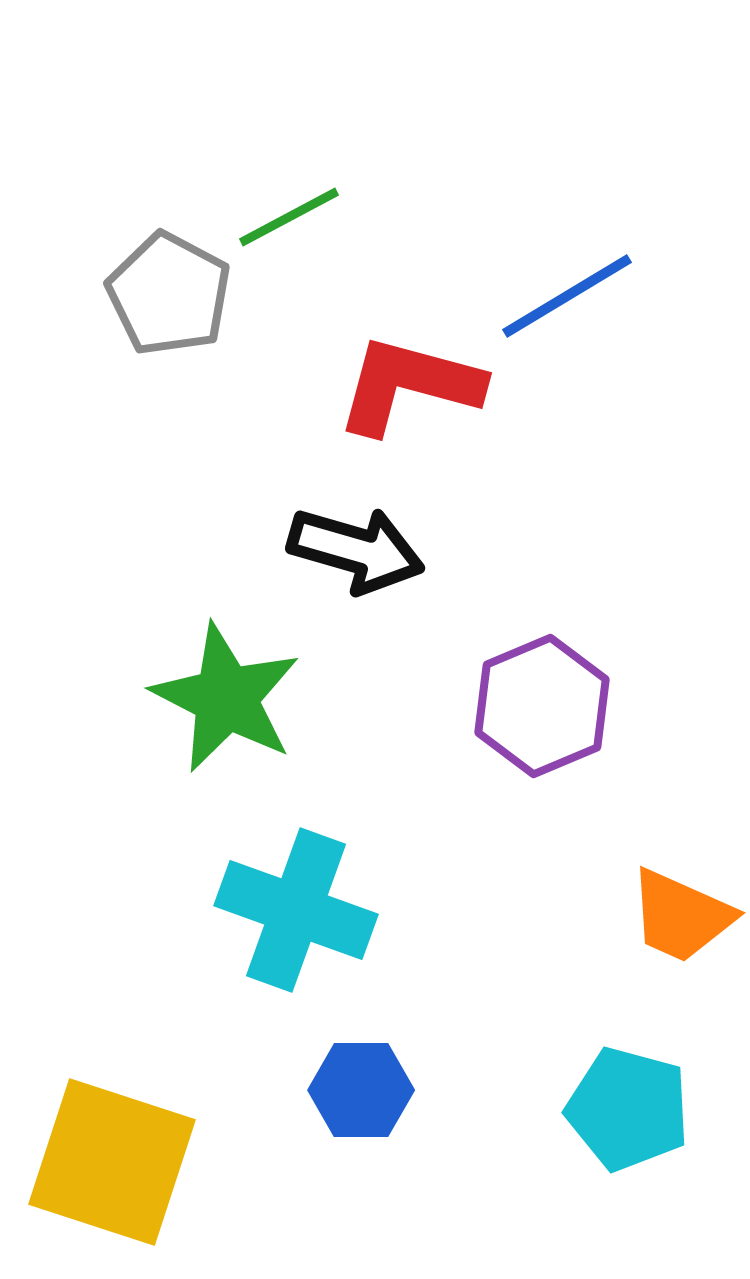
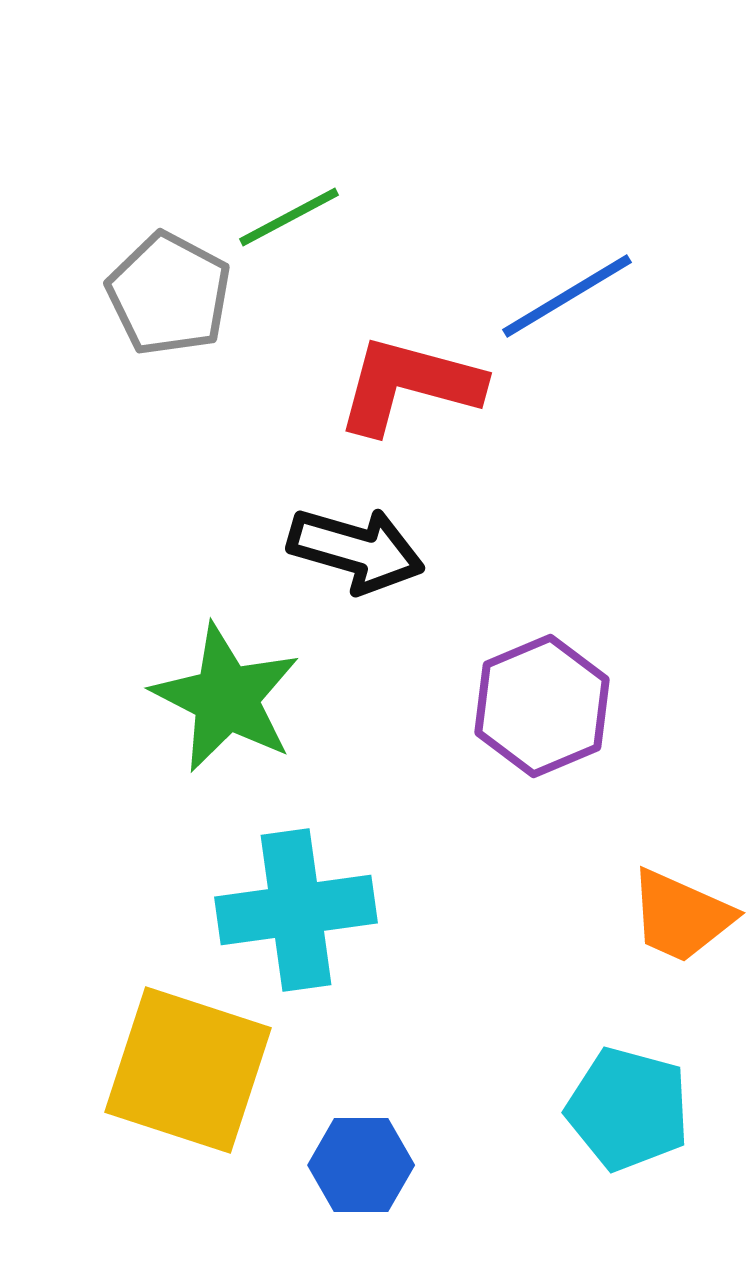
cyan cross: rotated 28 degrees counterclockwise
blue hexagon: moved 75 px down
yellow square: moved 76 px right, 92 px up
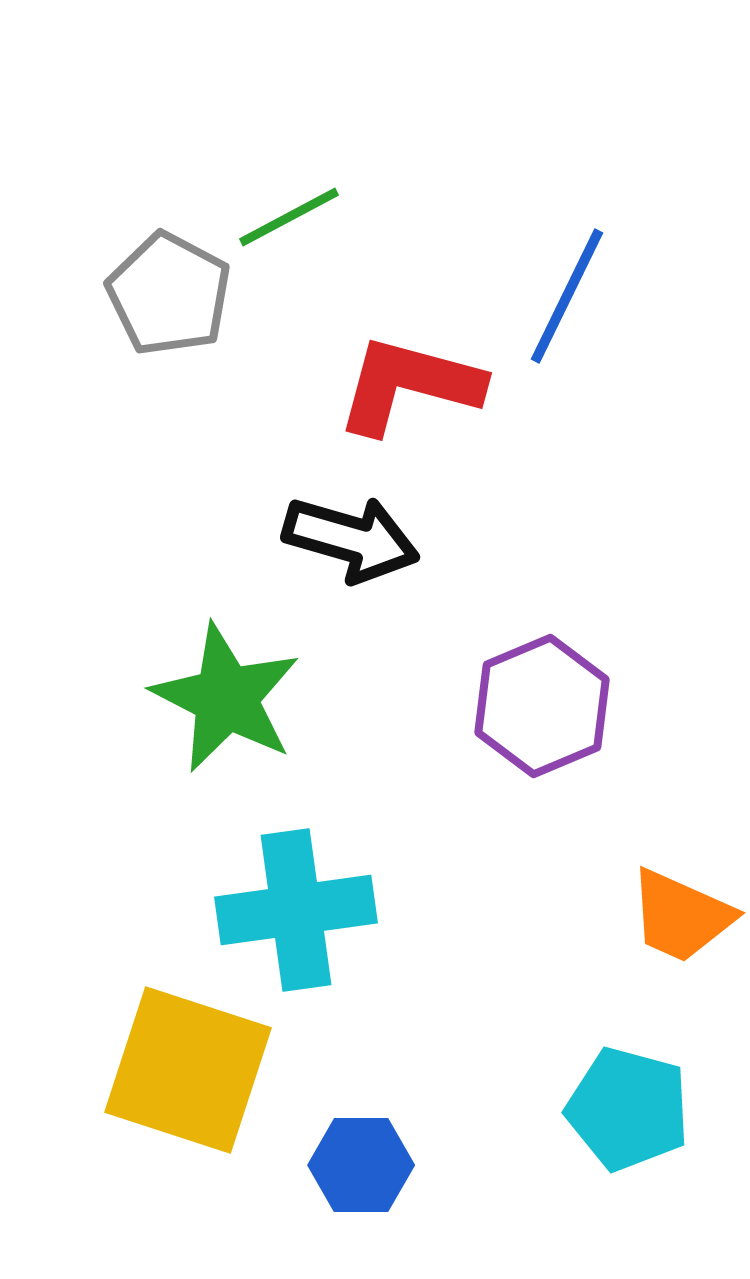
blue line: rotated 33 degrees counterclockwise
black arrow: moved 5 px left, 11 px up
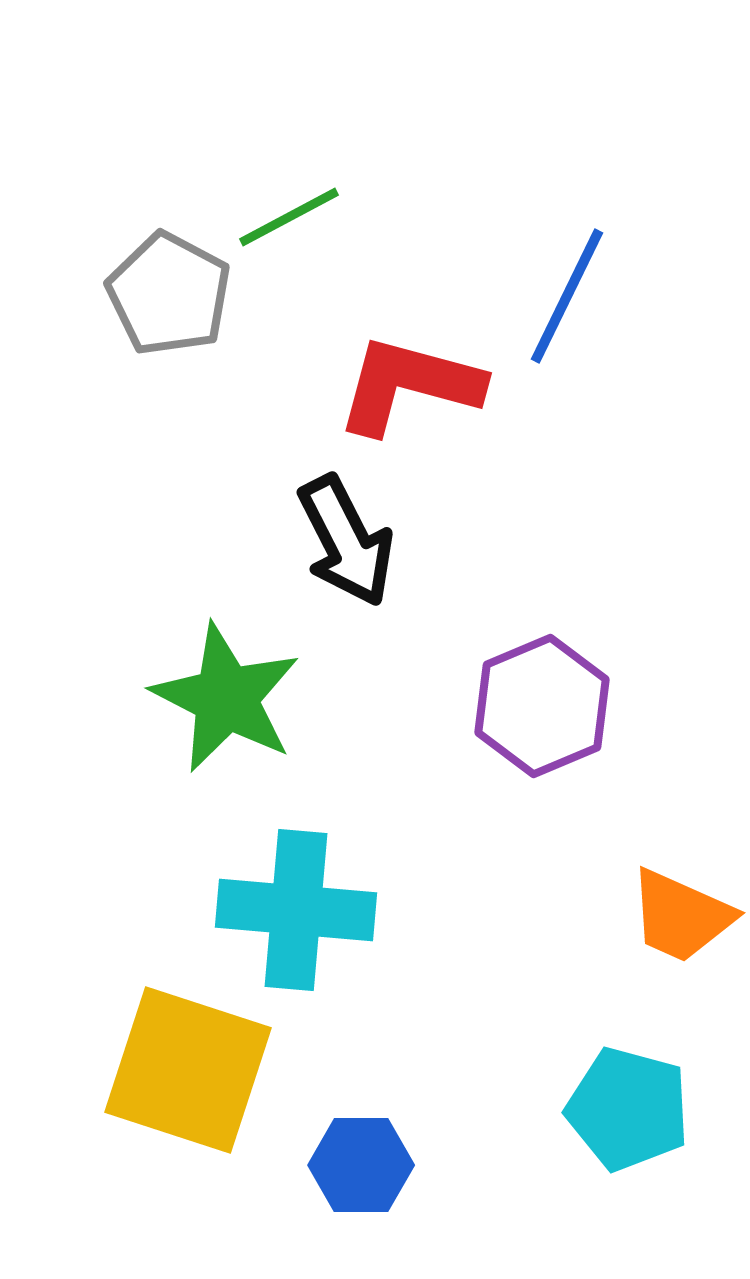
black arrow: moved 5 px left, 2 px down; rotated 47 degrees clockwise
cyan cross: rotated 13 degrees clockwise
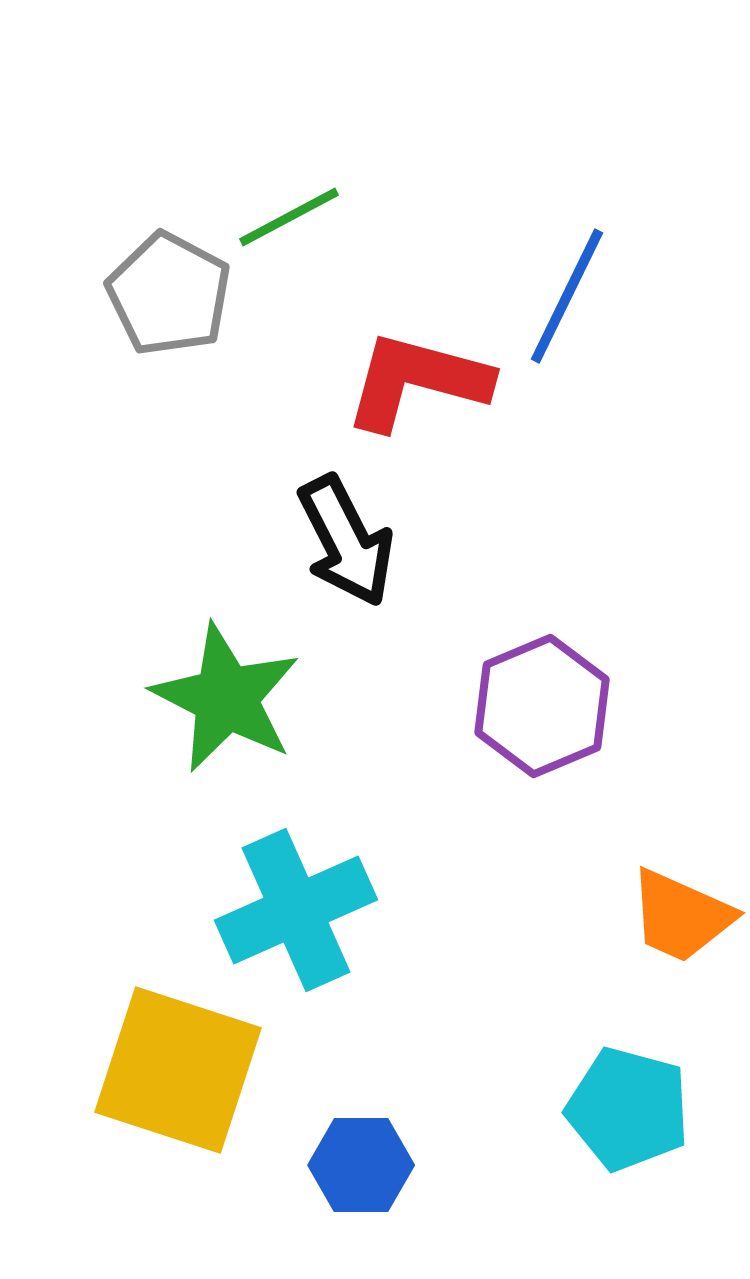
red L-shape: moved 8 px right, 4 px up
cyan cross: rotated 29 degrees counterclockwise
yellow square: moved 10 px left
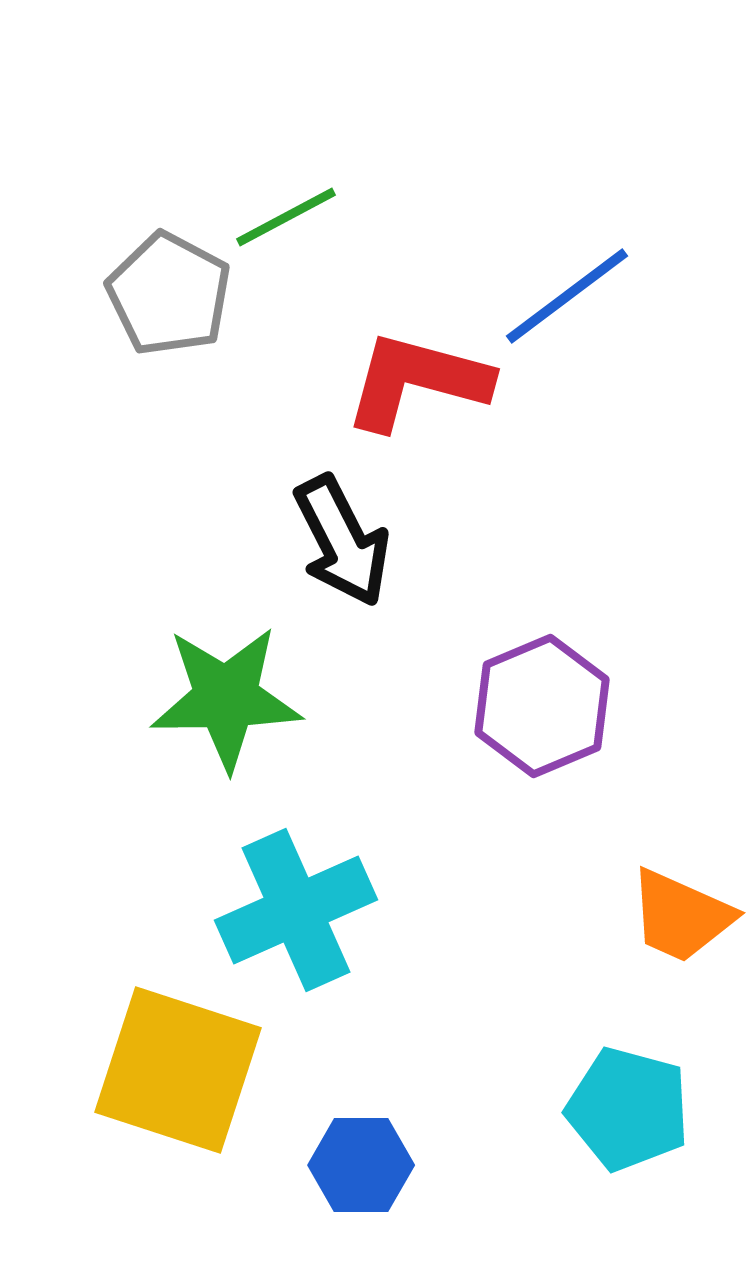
green line: moved 3 px left
blue line: rotated 27 degrees clockwise
black arrow: moved 4 px left
green star: rotated 28 degrees counterclockwise
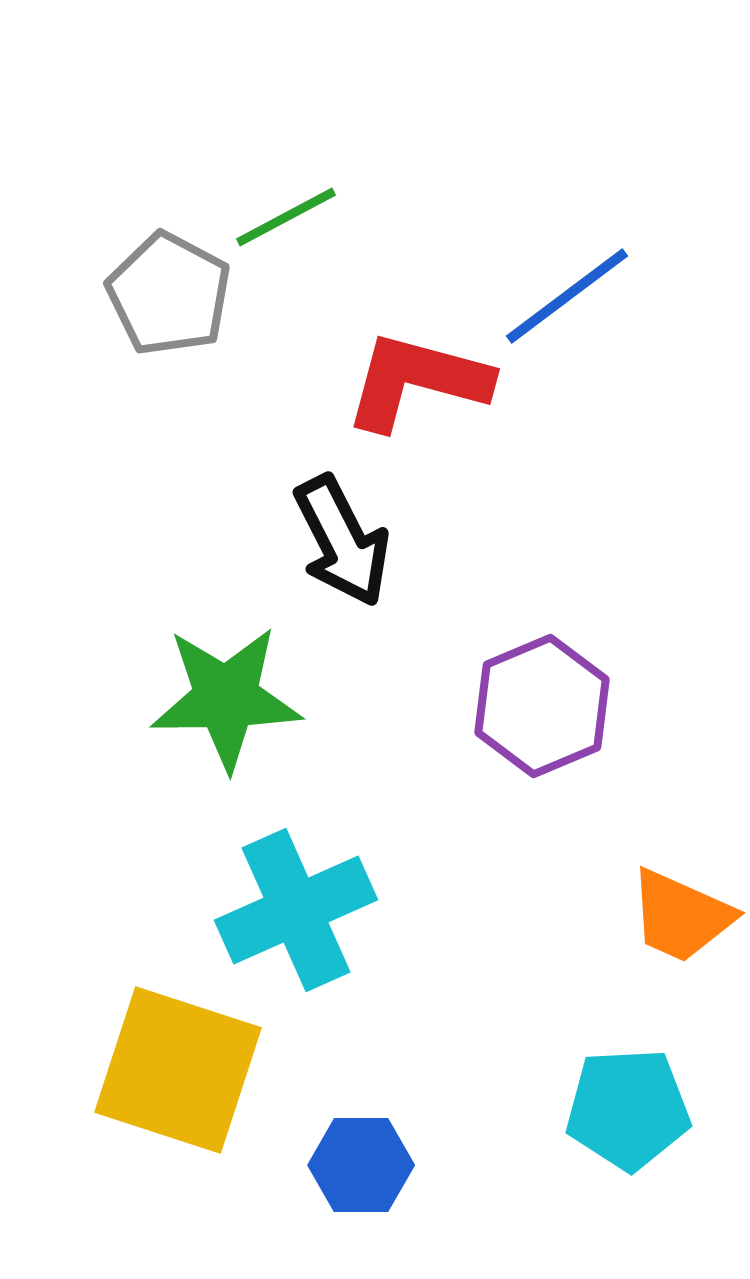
cyan pentagon: rotated 18 degrees counterclockwise
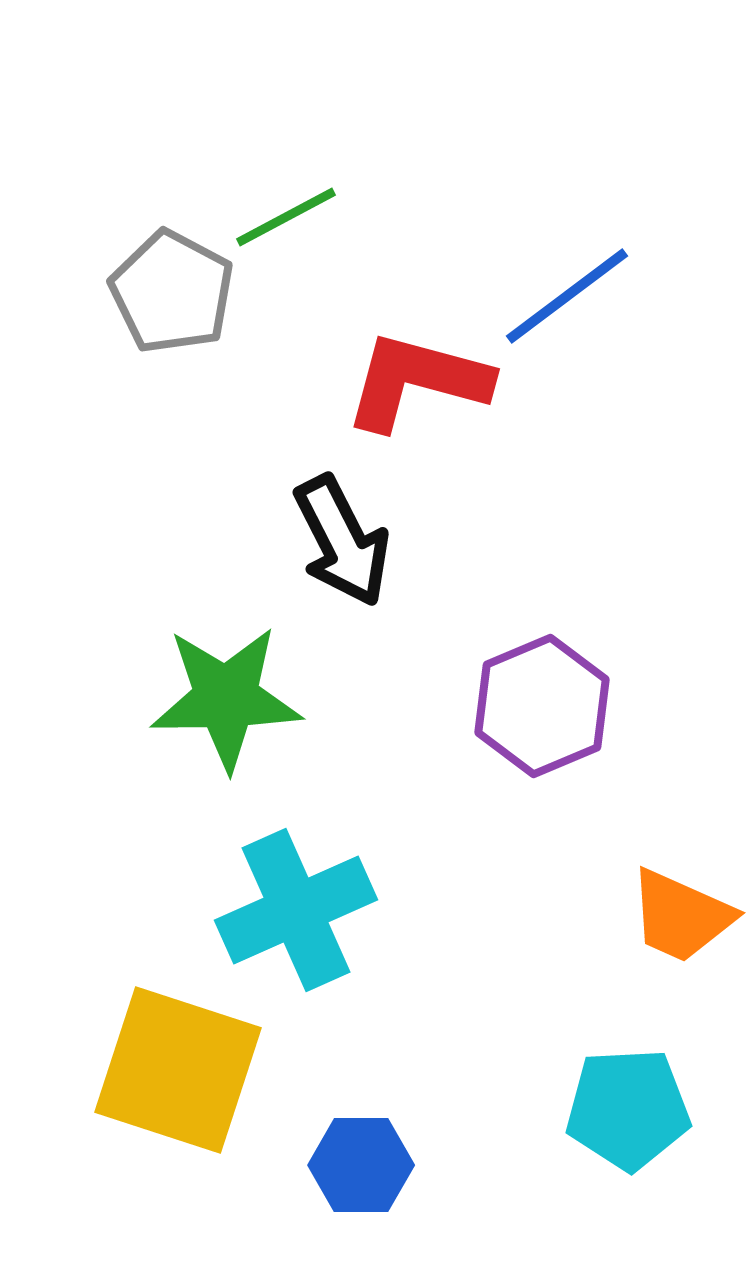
gray pentagon: moved 3 px right, 2 px up
